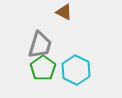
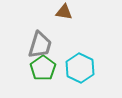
brown triangle: rotated 18 degrees counterclockwise
cyan hexagon: moved 4 px right, 2 px up
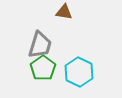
cyan hexagon: moved 1 px left, 4 px down
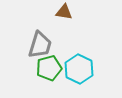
green pentagon: moved 6 px right; rotated 20 degrees clockwise
cyan hexagon: moved 3 px up
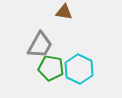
gray trapezoid: rotated 12 degrees clockwise
green pentagon: moved 2 px right; rotated 25 degrees clockwise
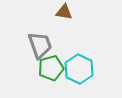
gray trapezoid: rotated 48 degrees counterclockwise
green pentagon: rotated 25 degrees counterclockwise
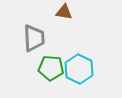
gray trapezoid: moved 6 px left, 7 px up; rotated 16 degrees clockwise
green pentagon: rotated 20 degrees clockwise
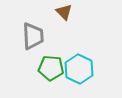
brown triangle: rotated 36 degrees clockwise
gray trapezoid: moved 1 px left, 2 px up
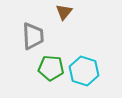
brown triangle: rotated 24 degrees clockwise
cyan hexagon: moved 5 px right, 2 px down; rotated 8 degrees counterclockwise
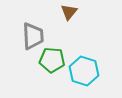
brown triangle: moved 5 px right
green pentagon: moved 1 px right, 8 px up
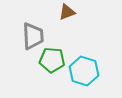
brown triangle: moved 2 px left; rotated 30 degrees clockwise
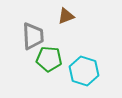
brown triangle: moved 1 px left, 4 px down
green pentagon: moved 3 px left, 1 px up
